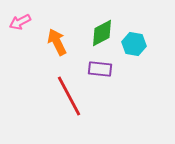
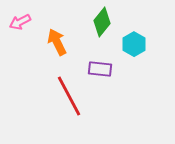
green diamond: moved 11 px up; rotated 24 degrees counterclockwise
cyan hexagon: rotated 20 degrees clockwise
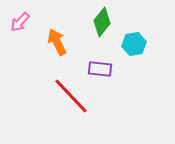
pink arrow: rotated 20 degrees counterclockwise
cyan hexagon: rotated 20 degrees clockwise
red line: moved 2 px right; rotated 15 degrees counterclockwise
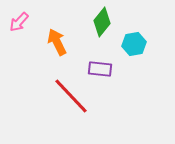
pink arrow: moved 1 px left
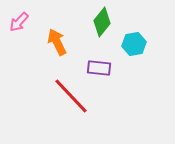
purple rectangle: moved 1 px left, 1 px up
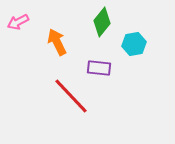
pink arrow: moved 1 px left; rotated 20 degrees clockwise
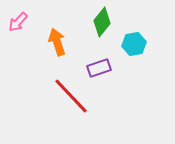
pink arrow: rotated 20 degrees counterclockwise
orange arrow: rotated 8 degrees clockwise
purple rectangle: rotated 25 degrees counterclockwise
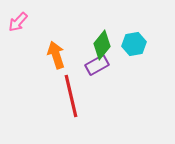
green diamond: moved 23 px down
orange arrow: moved 1 px left, 13 px down
purple rectangle: moved 2 px left, 3 px up; rotated 10 degrees counterclockwise
red line: rotated 30 degrees clockwise
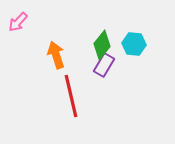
cyan hexagon: rotated 15 degrees clockwise
purple rectangle: moved 7 px right; rotated 30 degrees counterclockwise
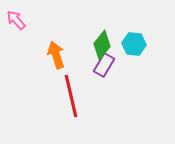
pink arrow: moved 2 px left, 2 px up; rotated 95 degrees clockwise
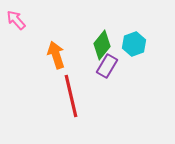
cyan hexagon: rotated 25 degrees counterclockwise
purple rectangle: moved 3 px right, 1 px down
